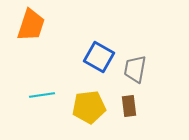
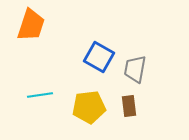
cyan line: moved 2 px left
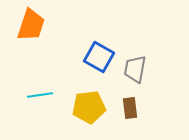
brown rectangle: moved 1 px right, 2 px down
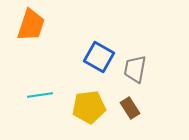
brown rectangle: rotated 25 degrees counterclockwise
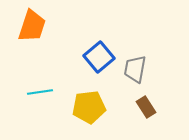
orange trapezoid: moved 1 px right, 1 px down
blue square: rotated 20 degrees clockwise
cyan line: moved 3 px up
brown rectangle: moved 16 px right, 1 px up
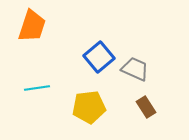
gray trapezoid: rotated 104 degrees clockwise
cyan line: moved 3 px left, 4 px up
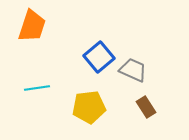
gray trapezoid: moved 2 px left, 1 px down
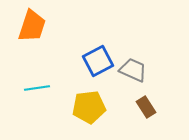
blue square: moved 1 px left, 4 px down; rotated 12 degrees clockwise
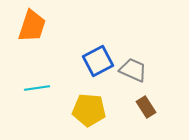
yellow pentagon: moved 3 px down; rotated 12 degrees clockwise
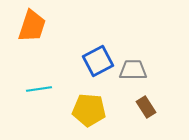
gray trapezoid: rotated 24 degrees counterclockwise
cyan line: moved 2 px right, 1 px down
